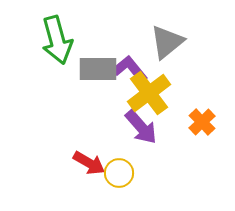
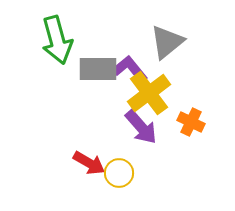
orange cross: moved 11 px left; rotated 20 degrees counterclockwise
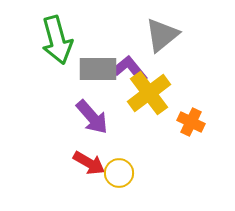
gray triangle: moved 5 px left, 7 px up
purple arrow: moved 49 px left, 10 px up
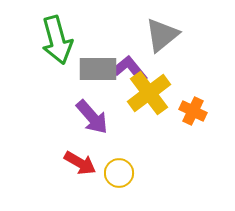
orange cross: moved 2 px right, 11 px up
red arrow: moved 9 px left
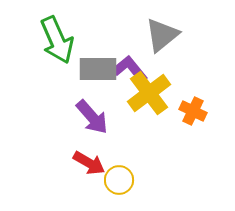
green arrow: rotated 9 degrees counterclockwise
red arrow: moved 9 px right
yellow circle: moved 7 px down
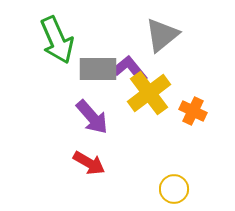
yellow circle: moved 55 px right, 9 px down
